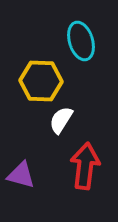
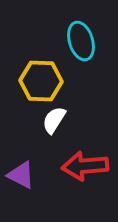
white semicircle: moved 7 px left
red arrow: rotated 102 degrees counterclockwise
purple triangle: rotated 12 degrees clockwise
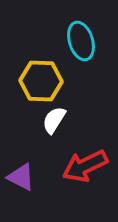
red arrow: rotated 21 degrees counterclockwise
purple triangle: moved 2 px down
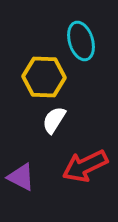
yellow hexagon: moved 3 px right, 4 px up
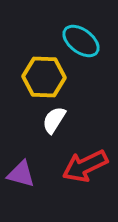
cyan ellipse: rotated 36 degrees counterclockwise
purple triangle: moved 3 px up; rotated 12 degrees counterclockwise
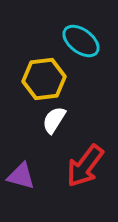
yellow hexagon: moved 2 px down; rotated 9 degrees counterclockwise
red arrow: rotated 27 degrees counterclockwise
purple triangle: moved 2 px down
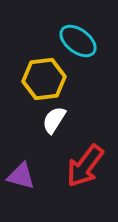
cyan ellipse: moved 3 px left
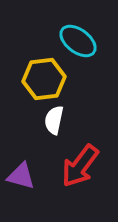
white semicircle: rotated 20 degrees counterclockwise
red arrow: moved 5 px left
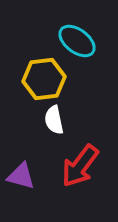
cyan ellipse: moved 1 px left
white semicircle: rotated 24 degrees counterclockwise
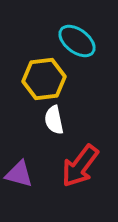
purple triangle: moved 2 px left, 2 px up
